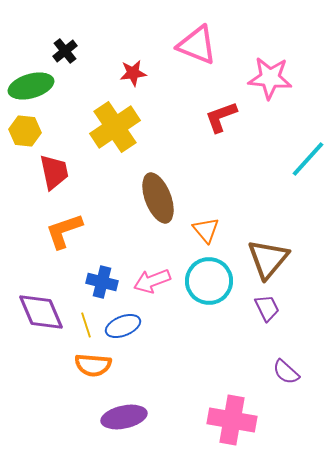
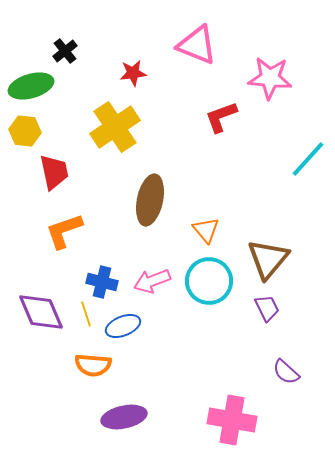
brown ellipse: moved 8 px left, 2 px down; rotated 33 degrees clockwise
yellow line: moved 11 px up
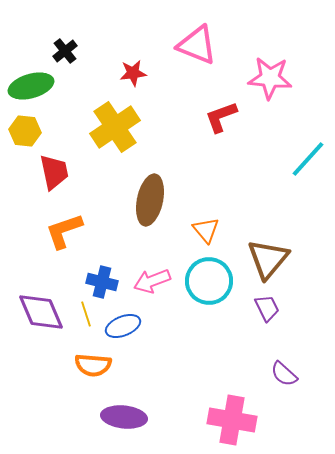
purple semicircle: moved 2 px left, 2 px down
purple ellipse: rotated 18 degrees clockwise
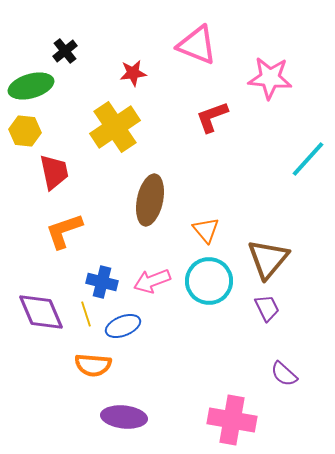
red L-shape: moved 9 px left
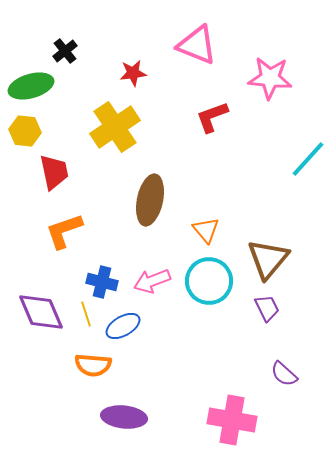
blue ellipse: rotated 8 degrees counterclockwise
